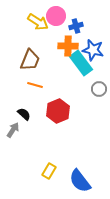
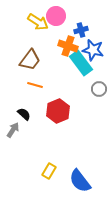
blue cross: moved 5 px right, 4 px down
orange cross: rotated 18 degrees clockwise
brown trapezoid: rotated 15 degrees clockwise
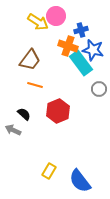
gray arrow: rotated 98 degrees counterclockwise
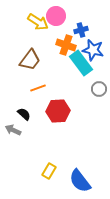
orange cross: moved 2 px left, 1 px up
orange line: moved 3 px right, 3 px down; rotated 35 degrees counterclockwise
red hexagon: rotated 20 degrees clockwise
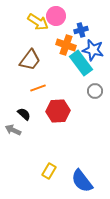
gray circle: moved 4 px left, 2 px down
blue semicircle: moved 2 px right
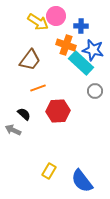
blue cross: moved 4 px up; rotated 16 degrees clockwise
cyan rectangle: rotated 10 degrees counterclockwise
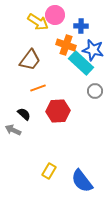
pink circle: moved 1 px left, 1 px up
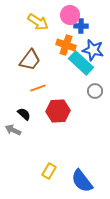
pink circle: moved 15 px right
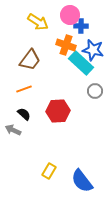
orange line: moved 14 px left, 1 px down
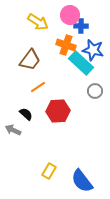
orange line: moved 14 px right, 2 px up; rotated 14 degrees counterclockwise
black semicircle: moved 2 px right
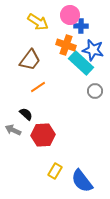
red hexagon: moved 15 px left, 24 px down
yellow rectangle: moved 6 px right
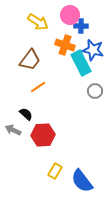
orange cross: moved 1 px left
cyan rectangle: rotated 20 degrees clockwise
